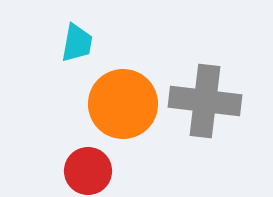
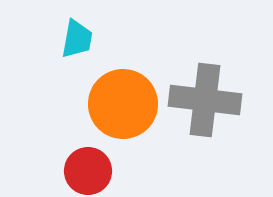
cyan trapezoid: moved 4 px up
gray cross: moved 1 px up
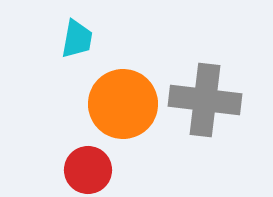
red circle: moved 1 px up
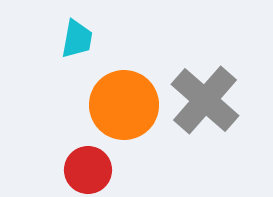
gray cross: rotated 34 degrees clockwise
orange circle: moved 1 px right, 1 px down
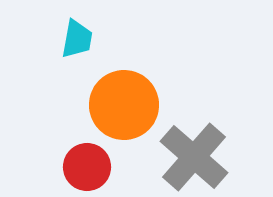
gray cross: moved 11 px left, 57 px down
red circle: moved 1 px left, 3 px up
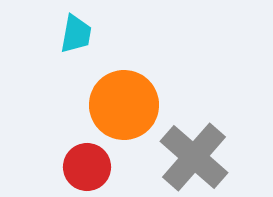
cyan trapezoid: moved 1 px left, 5 px up
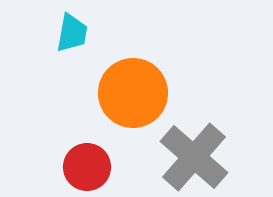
cyan trapezoid: moved 4 px left, 1 px up
orange circle: moved 9 px right, 12 px up
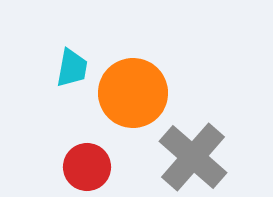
cyan trapezoid: moved 35 px down
gray cross: moved 1 px left
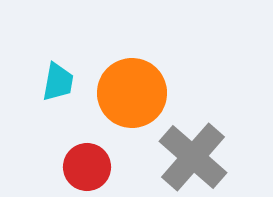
cyan trapezoid: moved 14 px left, 14 px down
orange circle: moved 1 px left
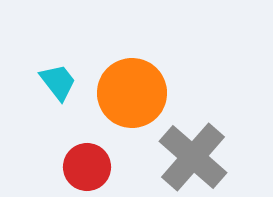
cyan trapezoid: rotated 48 degrees counterclockwise
